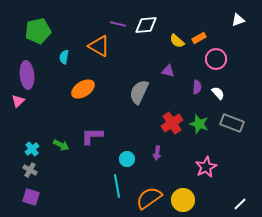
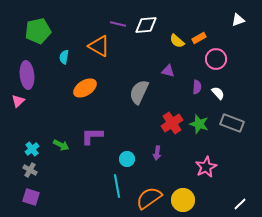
orange ellipse: moved 2 px right, 1 px up
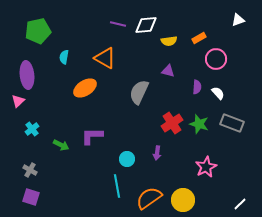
yellow semicircle: moved 8 px left; rotated 49 degrees counterclockwise
orange triangle: moved 6 px right, 12 px down
cyan cross: moved 20 px up
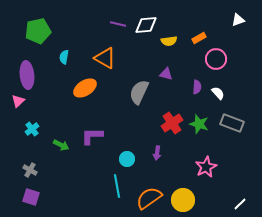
purple triangle: moved 2 px left, 3 px down
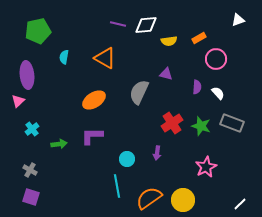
orange ellipse: moved 9 px right, 12 px down
green star: moved 2 px right, 2 px down
green arrow: moved 2 px left, 1 px up; rotated 35 degrees counterclockwise
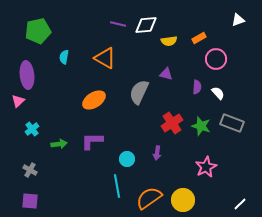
purple L-shape: moved 5 px down
purple square: moved 1 px left, 4 px down; rotated 12 degrees counterclockwise
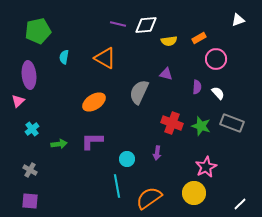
purple ellipse: moved 2 px right
orange ellipse: moved 2 px down
red cross: rotated 35 degrees counterclockwise
yellow circle: moved 11 px right, 7 px up
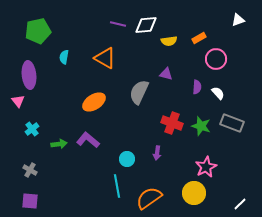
pink triangle: rotated 24 degrees counterclockwise
purple L-shape: moved 4 px left, 1 px up; rotated 40 degrees clockwise
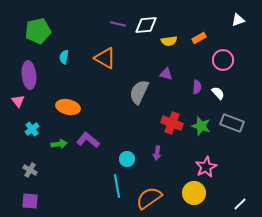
pink circle: moved 7 px right, 1 px down
orange ellipse: moved 26 px left, 5 px down; rotated 45 degrees clockwise
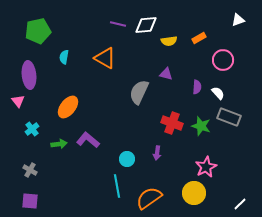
orange ellipse: rotated 65 degrees counterclockwise
gray rectangle: moved 3 px left, 6 px up
